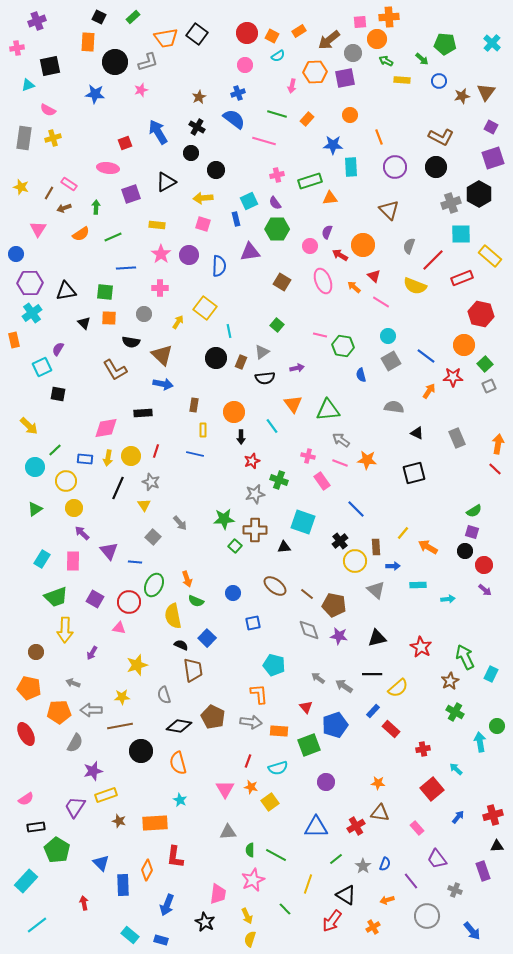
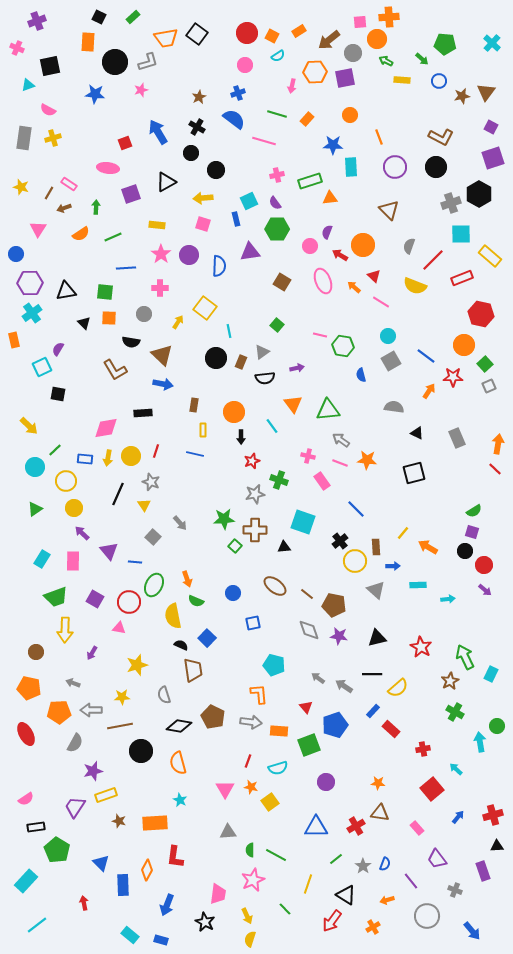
pink cross at (17, 48): rotated 32 degrees clockwise
black line at (118, 488): moved 6 px down
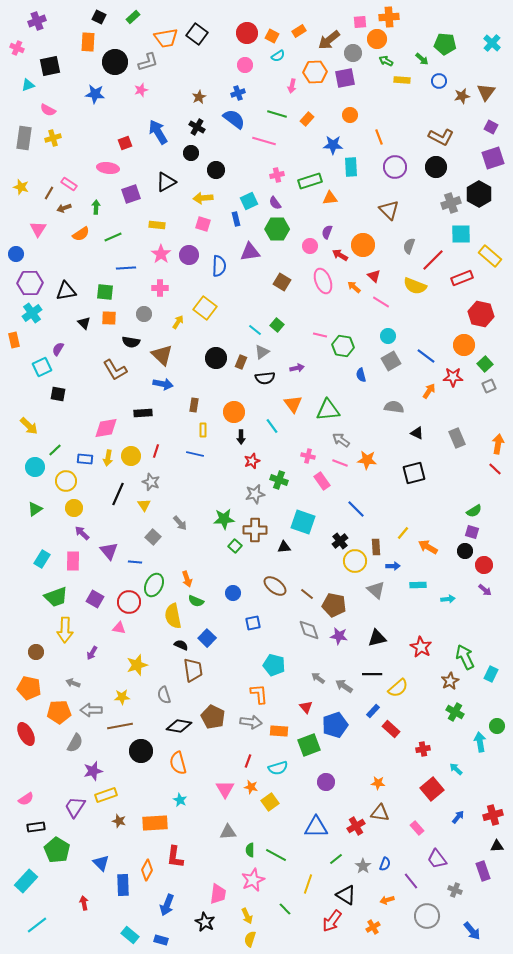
cyan line at (229, 331): moved 26 px right, 1 px up; rotated 40 degrees counterclockwise
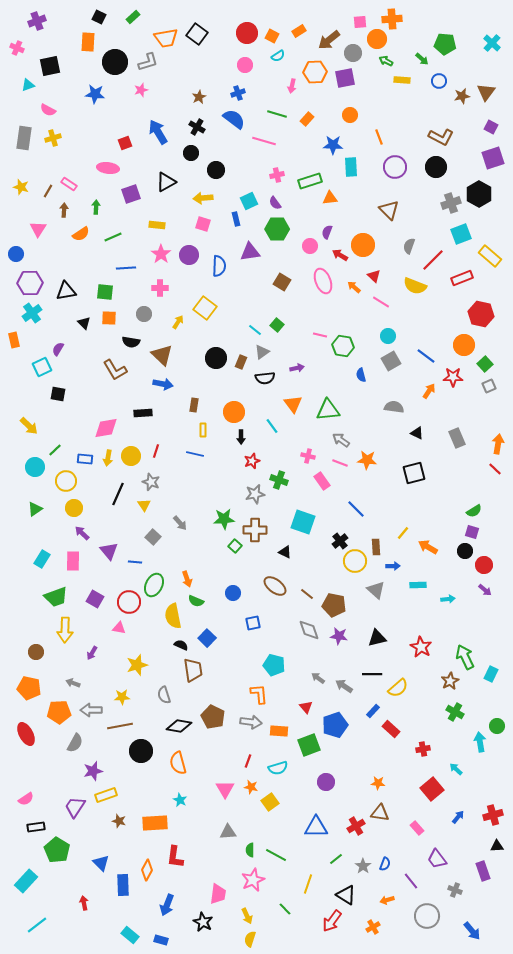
orange cross at (389, 17): moved 3 px right, 2 px down
brown line at (49, 193): moved 1 px left, 2 px up
brown arrow at (64, 208): moved 2 px down; rotated 112 degrees clockwise
cyan square at (461, 234): rotated 20 degrees counterclockwise
black triangle at (284, 547): moved 1 px right, 5 px down; rotated 32 degrees clockwise
black star at (205, 922): moved 2 px left
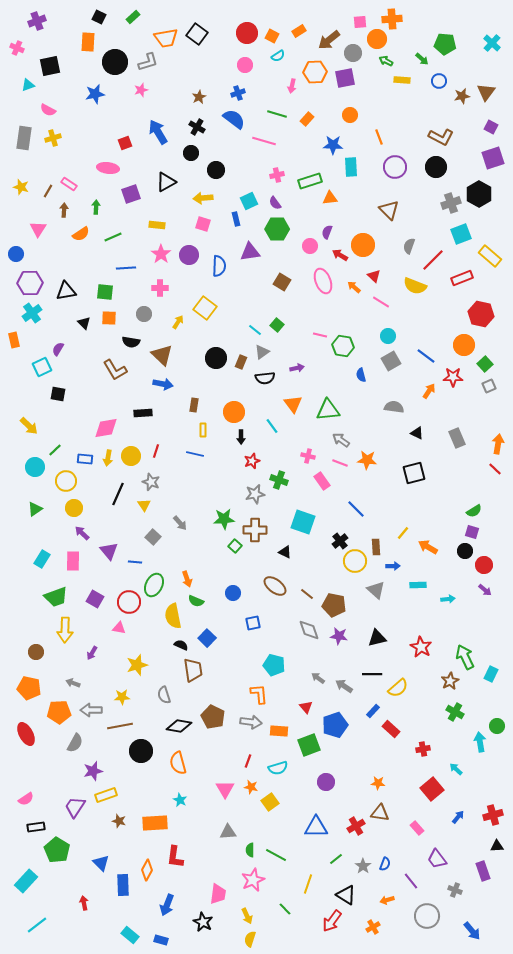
blue star at (95, 94): rotated 18 degrees counterclockwise
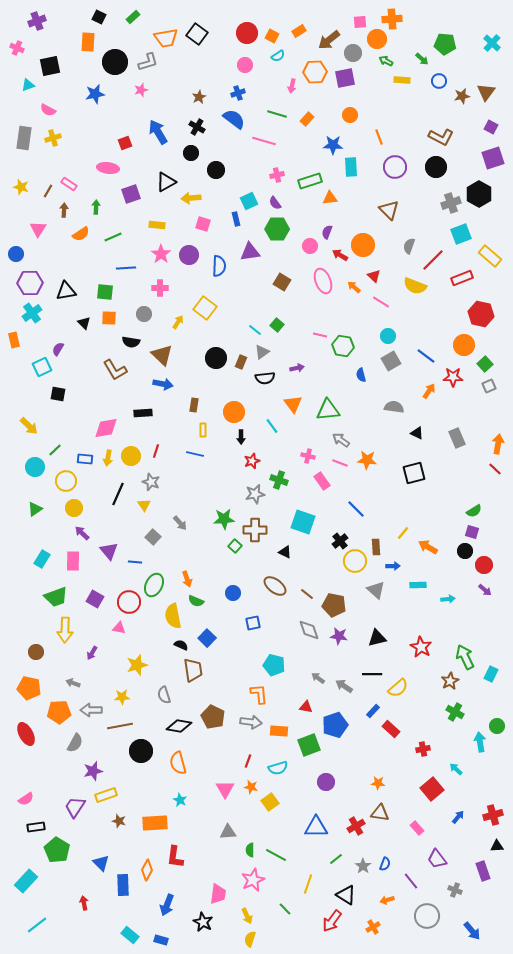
yellow arrow at (203, 198): moved 12 px left
red triangle at (306, 707): rotated 40 degrees counterclockwise
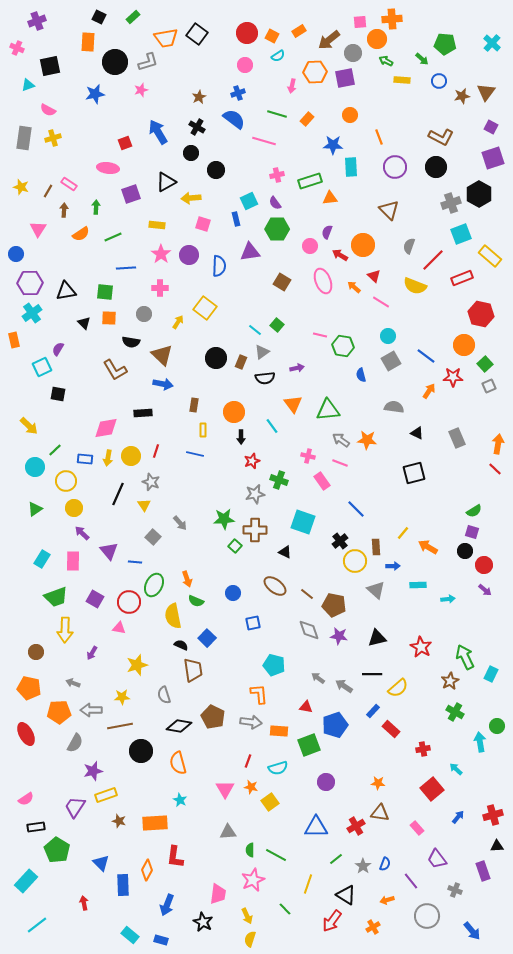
orange star at (367, 460): moved 20 px up
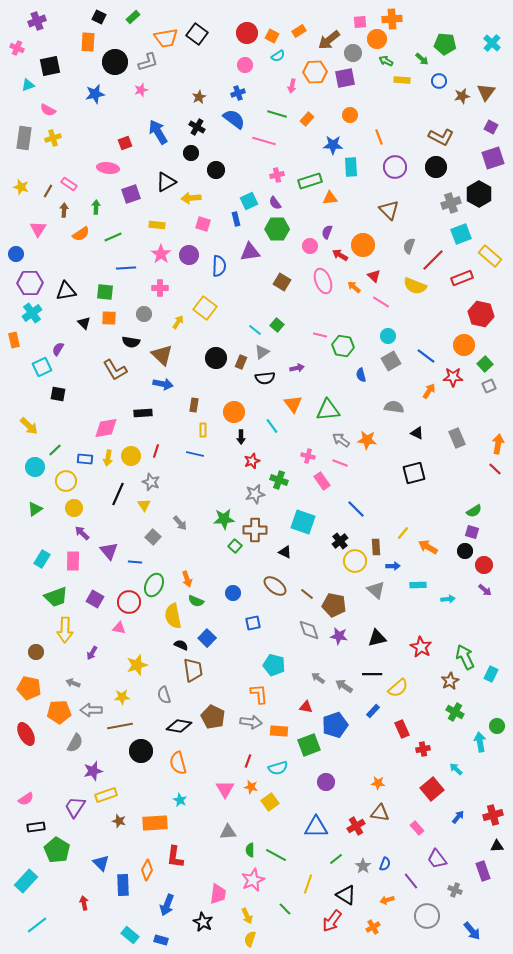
red rectangle at (391, 729): moved 11 px right; rotated 24 degrees clockwise
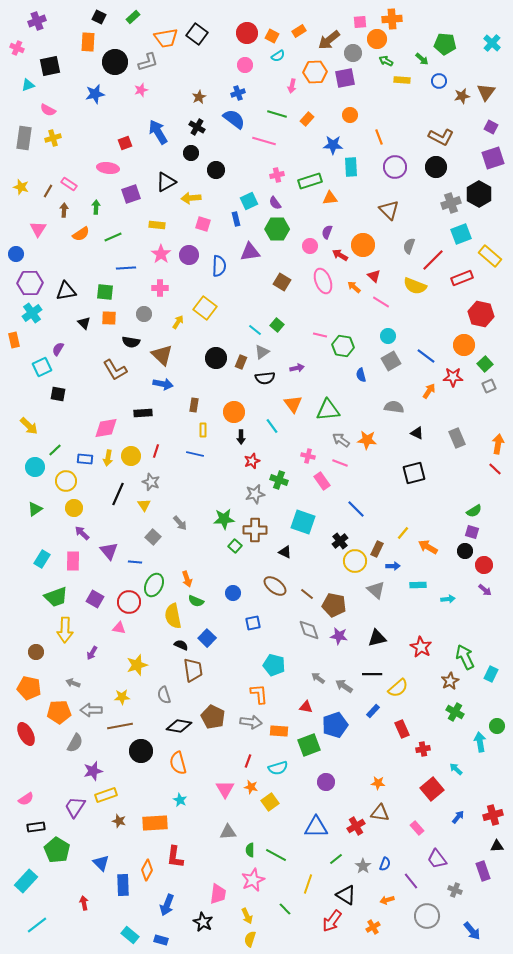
brown rectangle at (376, 547): moved 1 px right, 2 px down; rotated 28 degrees clockwise
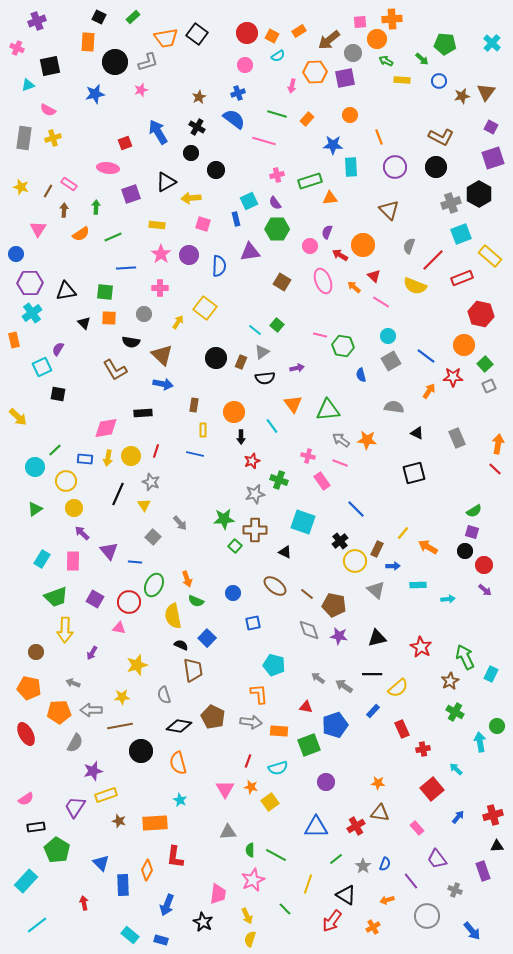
yellow arrow at (29, 426): moved 11 px left, 9 px up
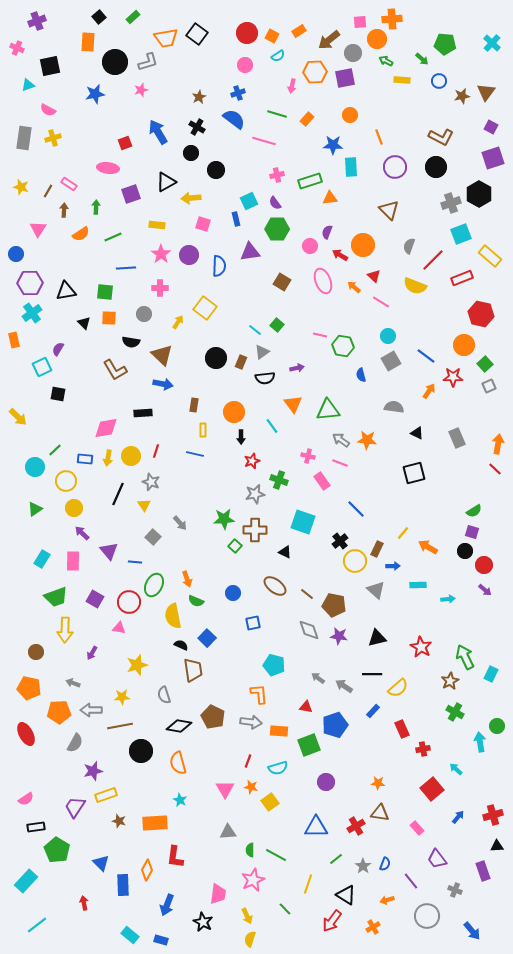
black square at (99, 17): rotated 24 degrees clockwise
